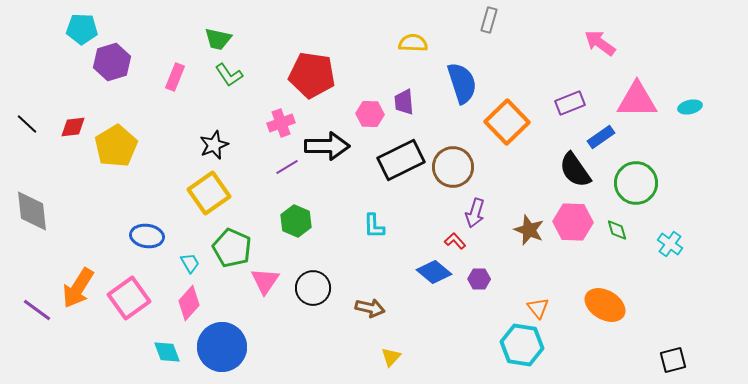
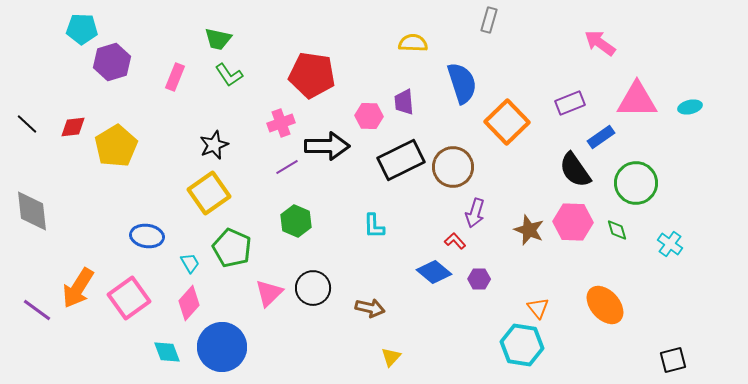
pink hexagon at (370, 114): moved 1 px left, 2 px down
pink triangle at (265, 281): moved 4 px right, 12 px down; rotated 12 degrees clockwise
orange ellipse at (605, 305): rotated 18 degrees clockwise
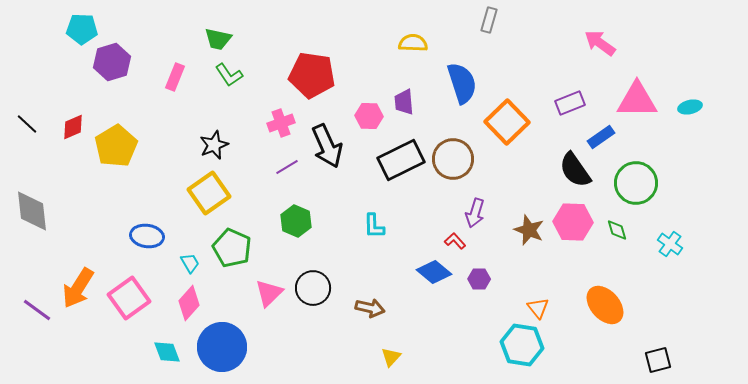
red diamond at (73, 127): rotated 16 degrees counterclockwise
black arrow at (327, 146): rotated 66 degrees clockwise
brown circle at (453, 167): moved 8 px up
black square at (673, 360): moved 15 px left
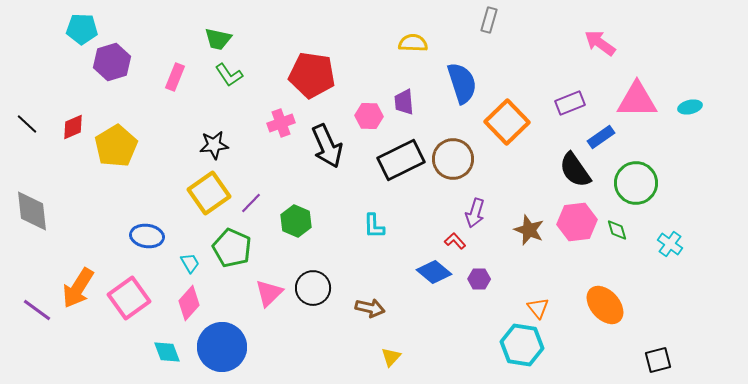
black star at (214, 145): rotated 16 degrees clockwise
purple line at (287, 167): moved 36 px left, 36 px down; rotated 15 degrees counterclockwise
pink hexagon at (573, 222): moved 4 px right; rotated 9 degrees counterclockwise
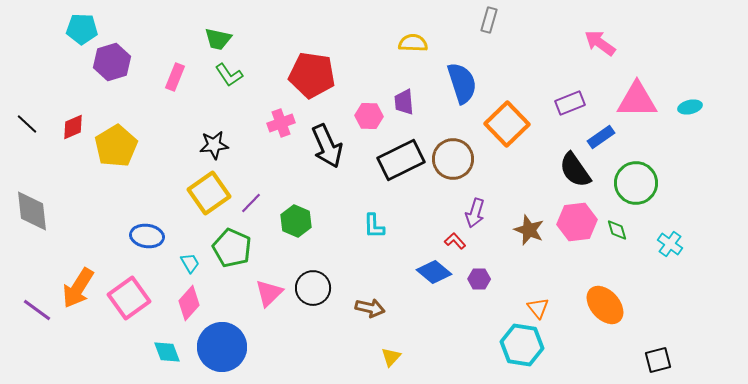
orange square at (507, 122): moved 2 px down
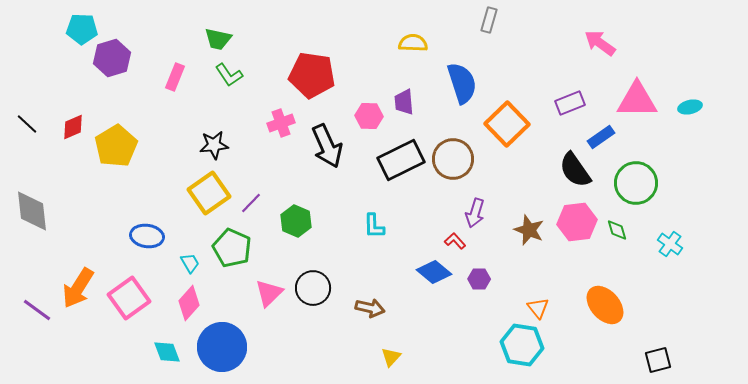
purple hexagon at (112, 62): moved 4 px up
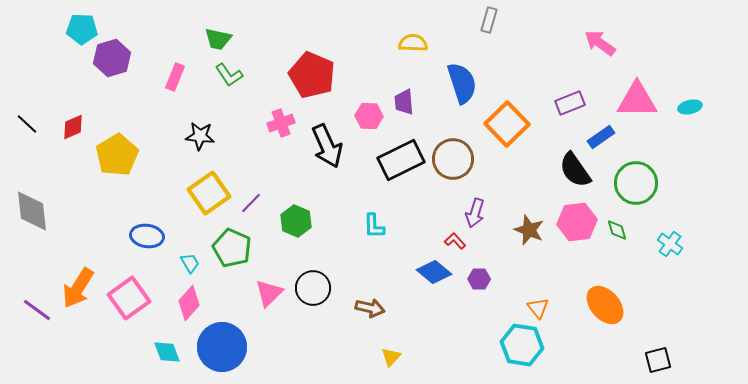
red pentagon at (312, 75): rotated 15 degrees clockwise
black star at (214, 145): moved 14 px left, 9 px up; rotated 12 degrees clockwise
yellow pentagon at (116, 146): moved 1 px right, 9 px down
